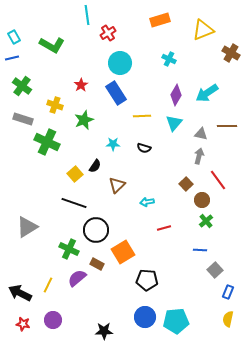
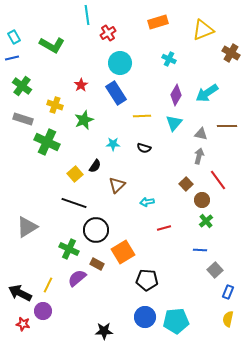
orange rectangle at (160, 20): moved 2 px left, 2 px down
purple circle at (53, 320): moved 10 px left, 9 px up
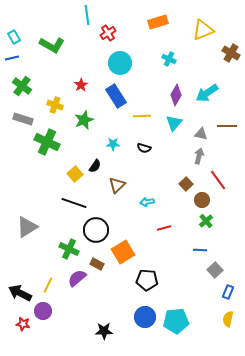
blue rectangle at (116, 93): moved 3 px down
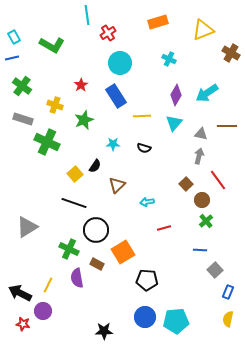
purple semicircle at (77, 278): rotated 60 degrees counterclockwise
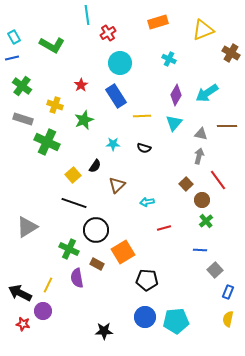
yellow square at (75, 174): moved 2 px left, 1 px down
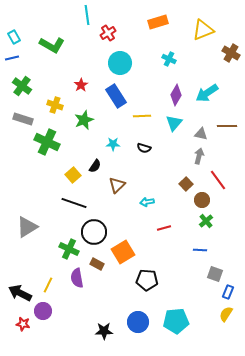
black circle at (96, 230): moved 2 px left, 2 px down
gray square at (215, 270): moved 4 px down; rotated 28 degrees counterclockwise
blue circle at (145, 317): moved 7 px left, 5 px down
yellow semicircle at (228, 319): moved 2 px left, 5 px up; rotated 21 degrees clockwise
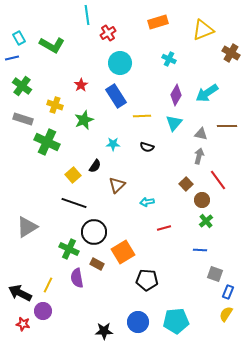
cyan rectangle at (14, 37): moved 5 px right, 1 px down
black semicircle at (144, 148): moved 3 px right, 1 px up
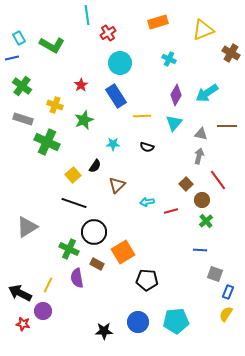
red line at (164, 228): moved 7 px right, 17 px up
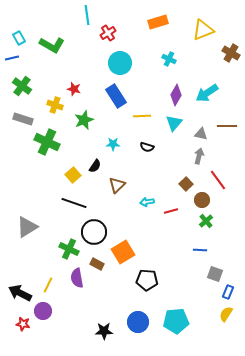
red star at (81, 85): moved 7 px left, 4 px down; rotated 24 degrees counterclockwise
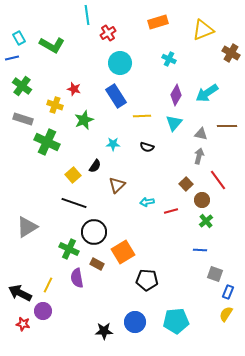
blue circle at (138, 322): moved 3 px left
